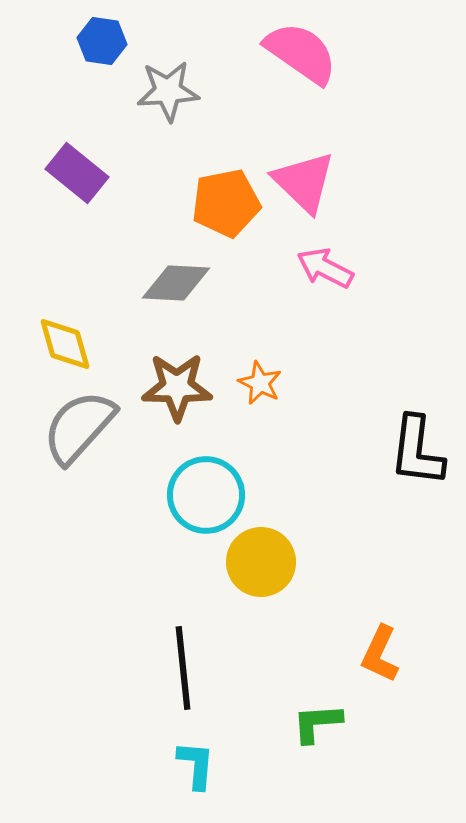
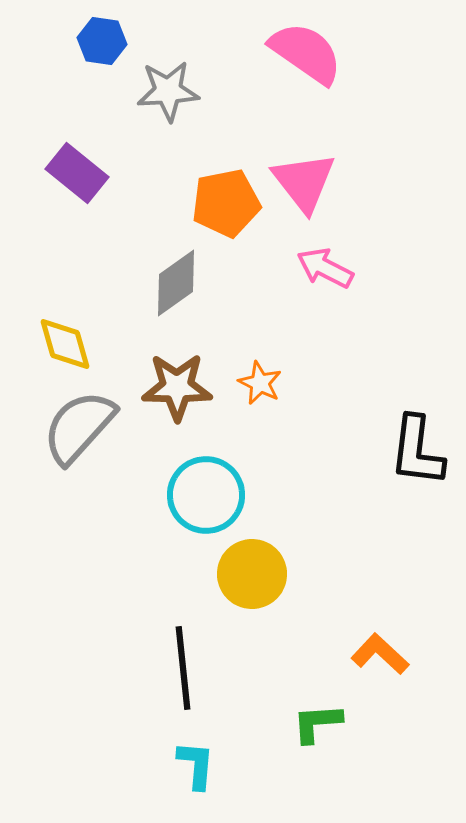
pink semicircle: moved 5 px right
pink triangle: rotated 8 degrees clockwise
gray diamond: rotated 38 degrees counterclockwise
yellow circle: moved 9 px left, 12 px down
orange L-shape: rotated 108 degrees clockwise
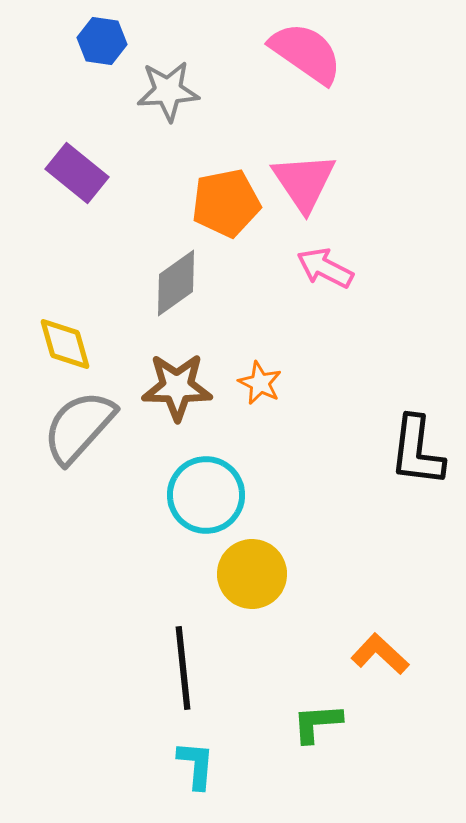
pink triangle: rotated 4 degrees clockwise
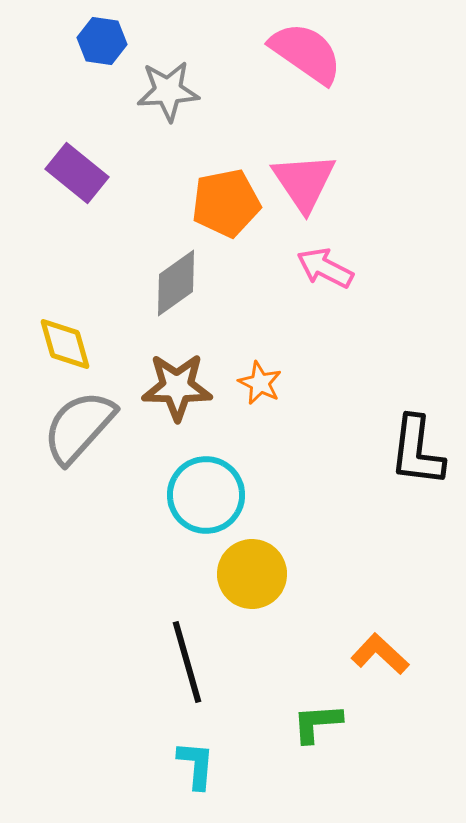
black line: moved 4 px right, 6 px up; rotated 10 degrees counterclockwise
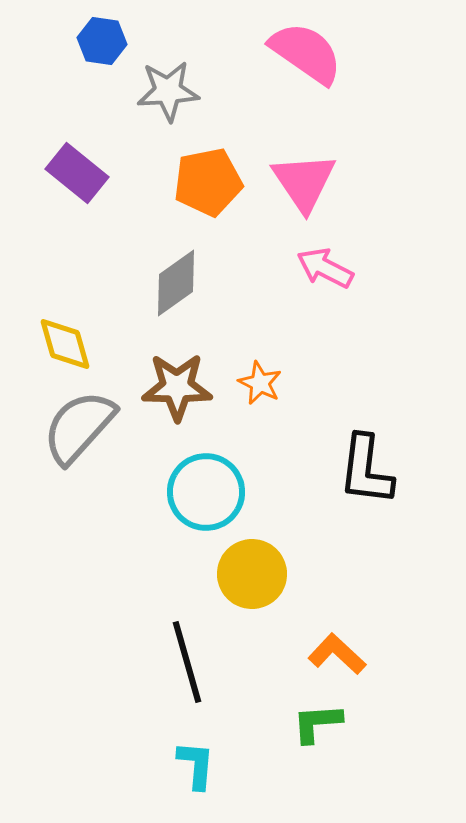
orange pentagon: moved 18 px left, 21 px up
black L-shape: moved 51 px left, 19 px down
cyan circle: moved 3 px up
orange L-shape: moved 43 px left
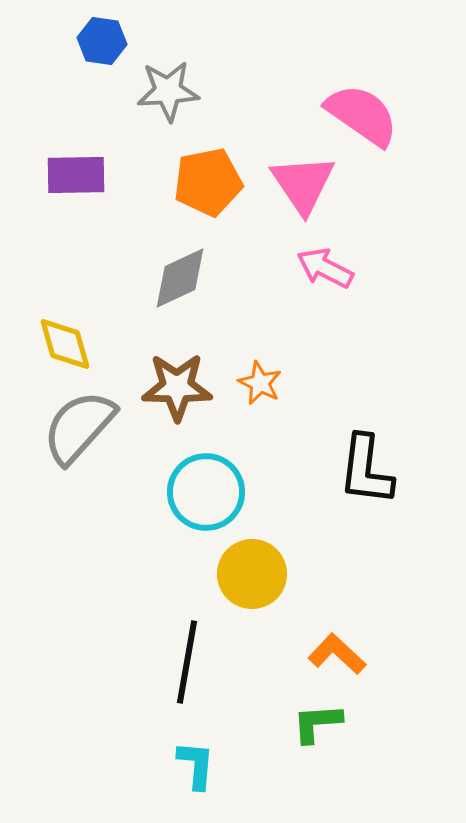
pink semicircle: moved 56 px right, 62 px down
purple rectangle: moved 1 px left, 2 px down; rotated 40 degrees counterclockwise
pink triangle: moved 1 px left, 2 px down
gray diamond: moved 4 px right, 5 px up; rotated 10 degrees clockwise
black line: rotated 26 degrees clockwise
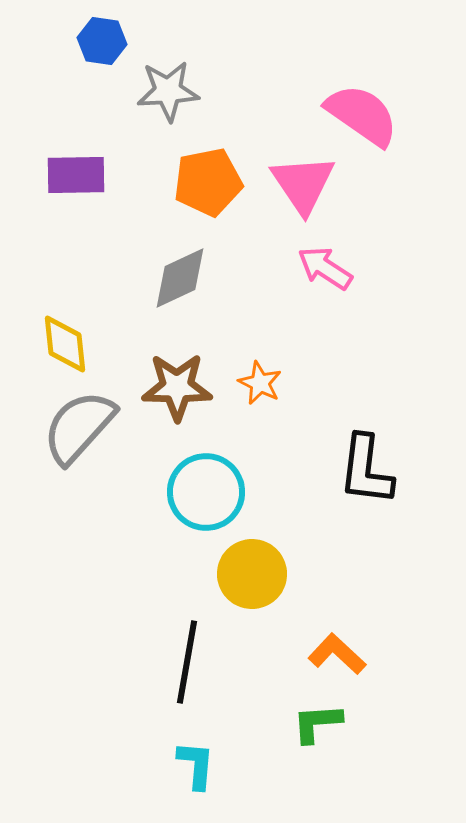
pink arrow: rotated 6 degrees clockwise
yellow diamond: rotated 10 degrees clockwise
